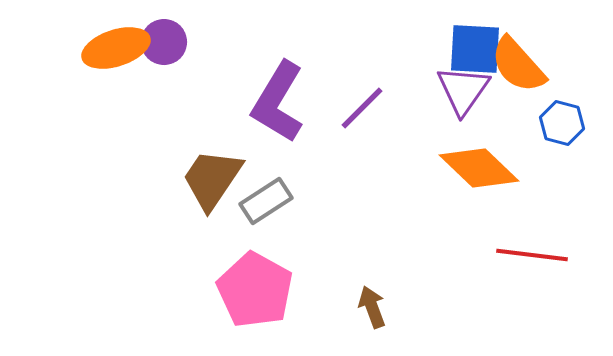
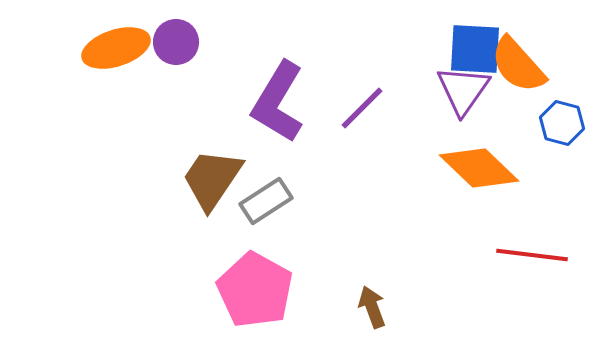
purple circle: moved 12 px right
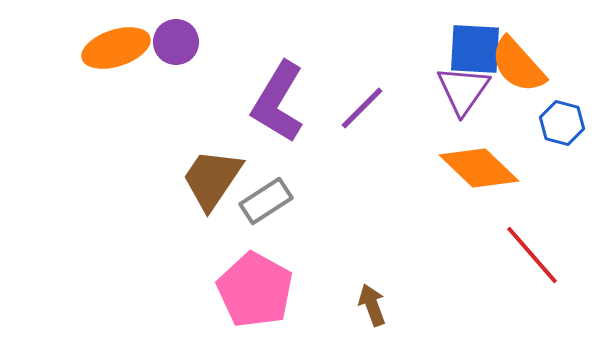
red line: rotated 42 degrees clockwise
brown arrow: moved 2 px up
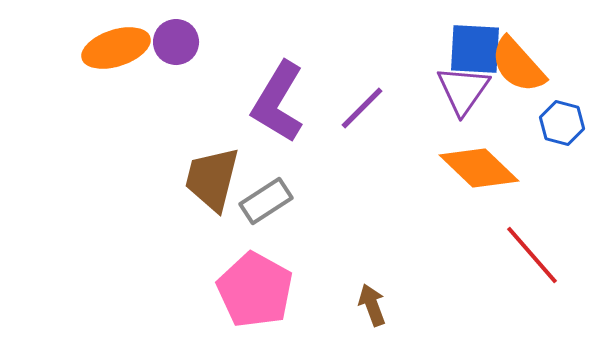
brown trapezoid: rotated 20 degrees counterclockwise
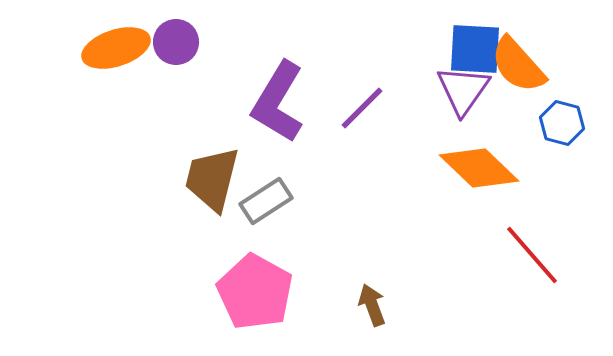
pink pentagon: moved 2 px down
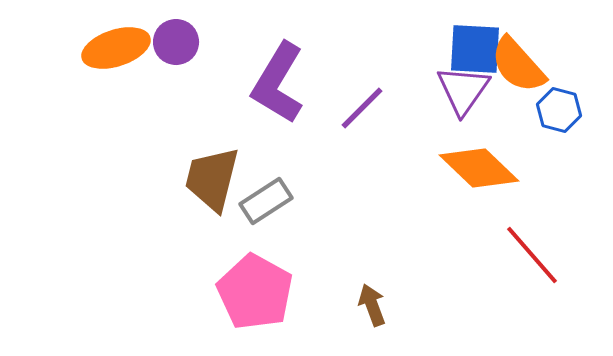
purple L-shape: moved 19 px up
blue hexagon: moved 3 px left, 13 px up
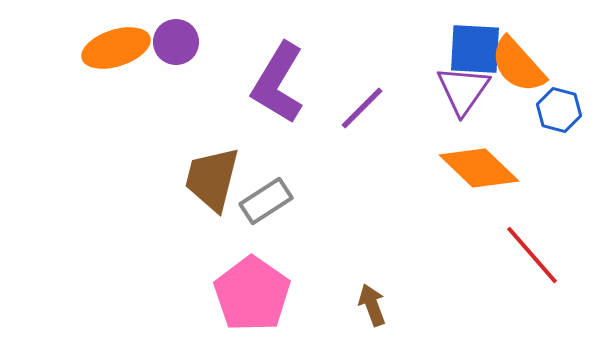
pink pentagon: moved 3 px left, 2 px down; rotated 6 degrees clockwise
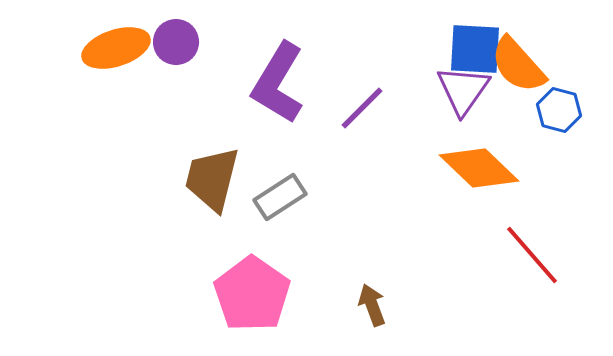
gray rectangle: moved 14 px right, 4 px up
